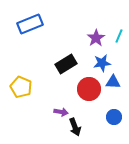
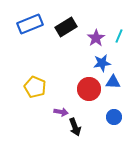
black rectangle: moved 37 px up
yellow pentagon: moved 14 px right
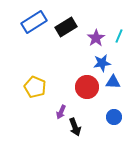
blue rectangle: moved 4 px right, 2 px up; rotated 10 degrees counterclockwise
red circle: moved 2 px left, 2 px up
purple arrow: rotated 104 degrees clockwise
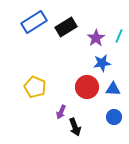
blue triangle: moved 7 px down
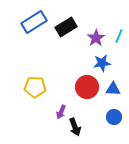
yellow pentagon: rotated 20 degrees counterclockwise
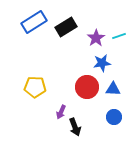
cyan line: rotated 48 degrees clockwise
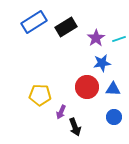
cyan line: moved 3 px down
yellow pentagon: moved 5 px right, 8 px down
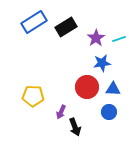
yellow pentagon: moved 7 px left, 1 px down
blue circle: moved 5 px left, 5 px up
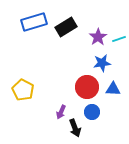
blue rectangle: rotated 15 degrees clockwise
purple star: moved 2 px right, 1 px up
yellow pentagon: moved 10 px left, 6 px up; rotated 25 degrees clockwise
blue circle: moved 17 px left
black arrow: moved 1 px down
